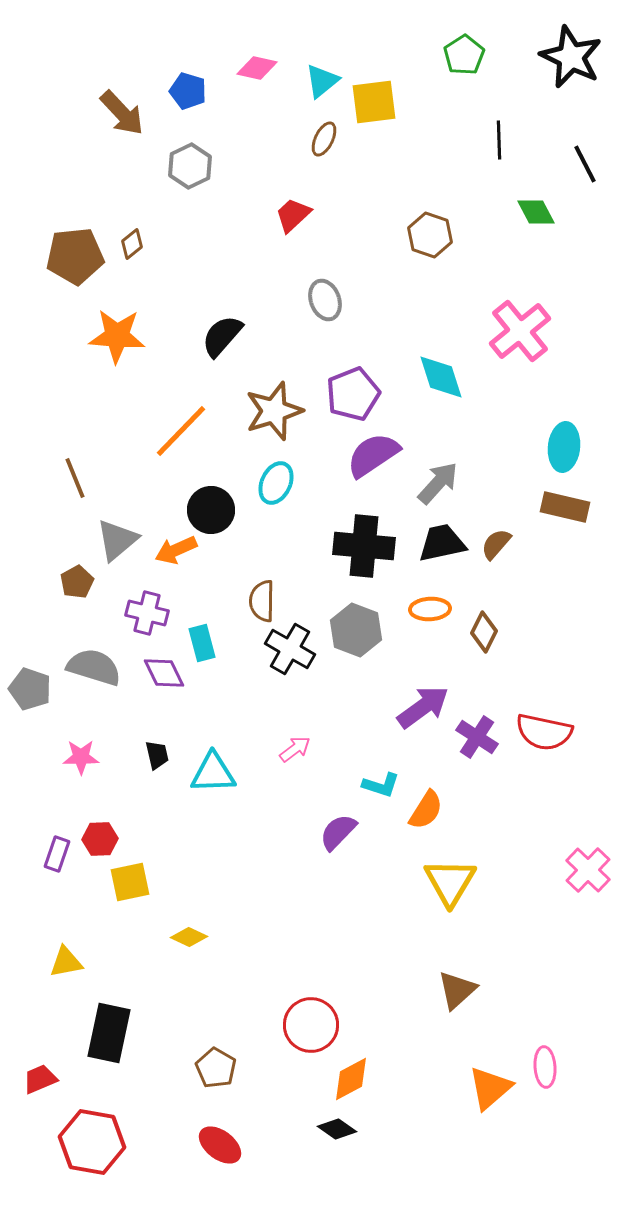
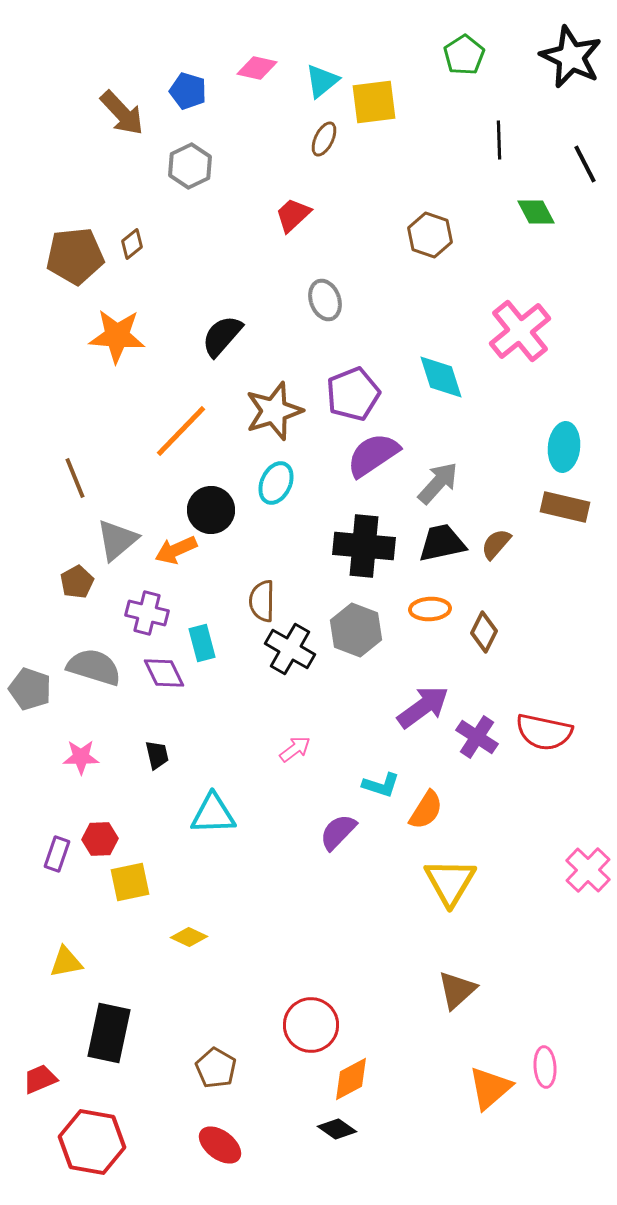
cyan triangle at (213, 773): moved 41 px down
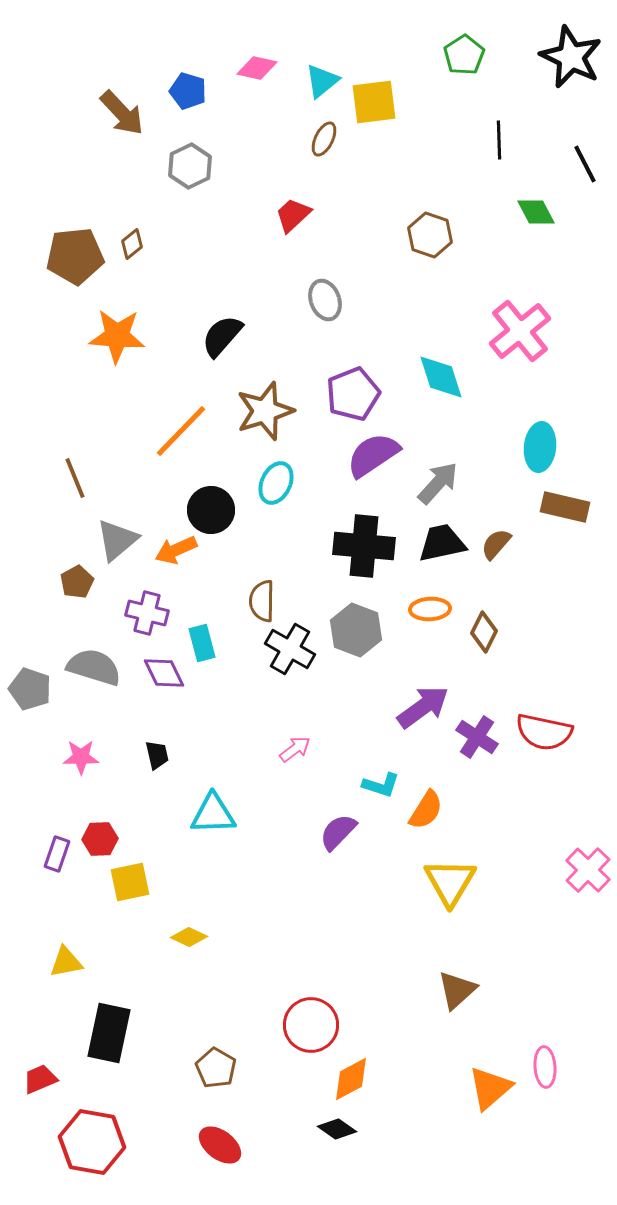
brown star at (274, 411): moved 9 px left
cyan ellipse at (564, 447): moved 24 px left
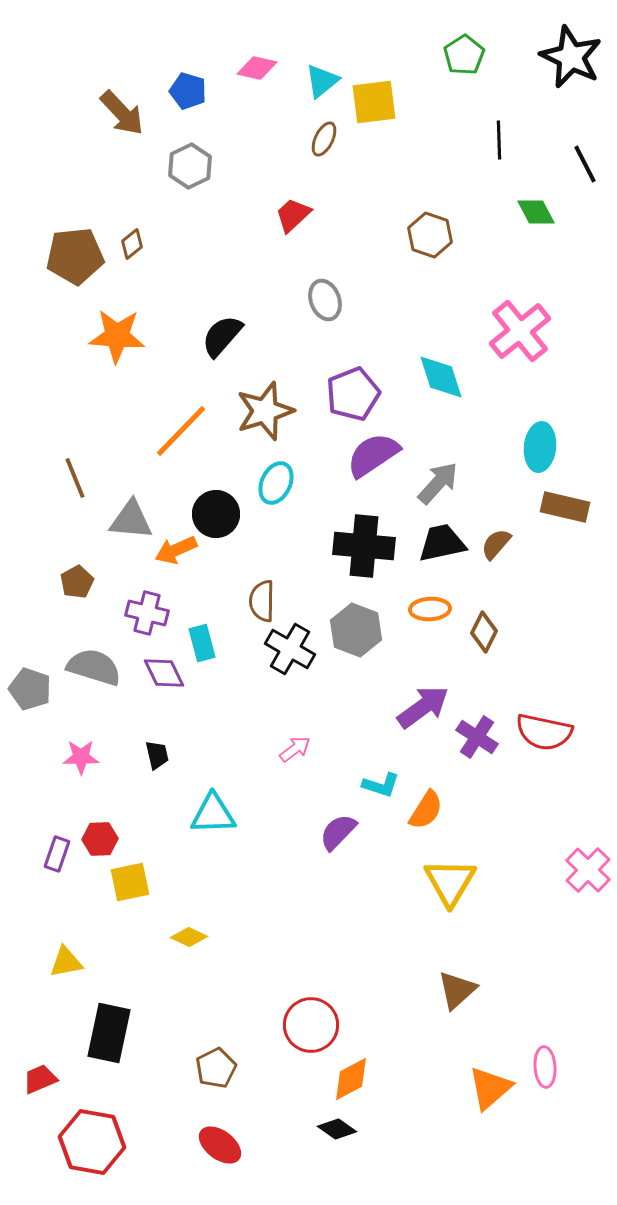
black circle at (211, 510): moved 5 px right, 4 px down
gray triangle at (117, 540): moved 14 px right, 20 px up; rotated 45 degrees clockwise
brown pentagon at (216, 1068): rotated 15 degrees clockwise
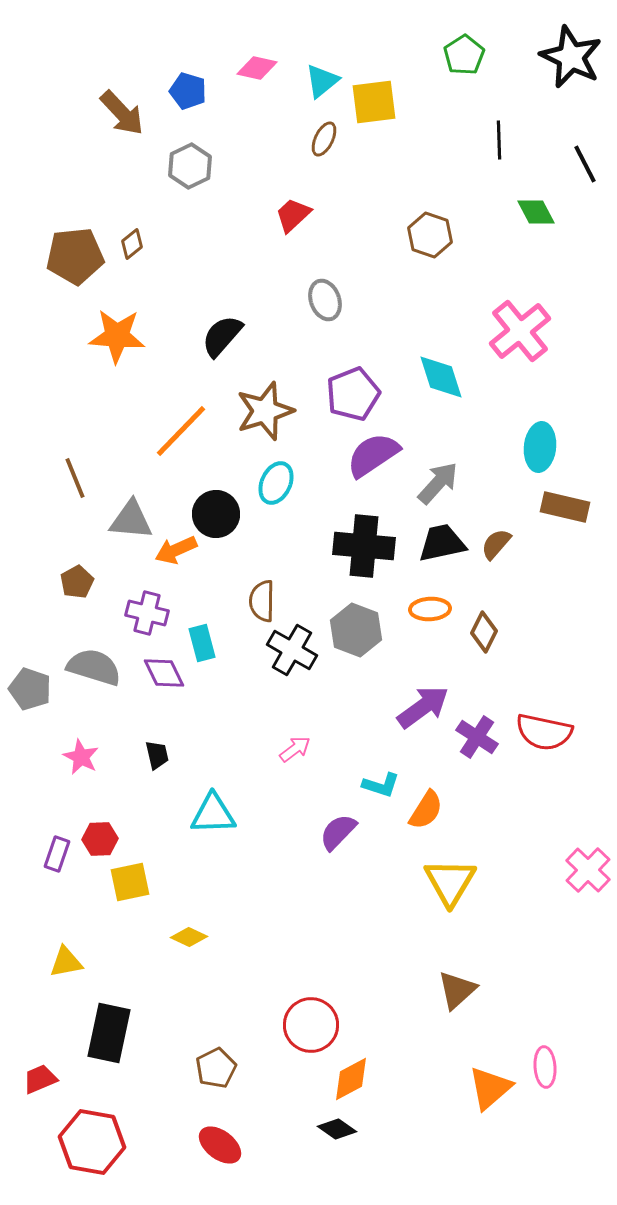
black cross at (290, 649): moved 2 px right, 1 px down
pink star at (81, 757): rotated 27 degrees clockwise
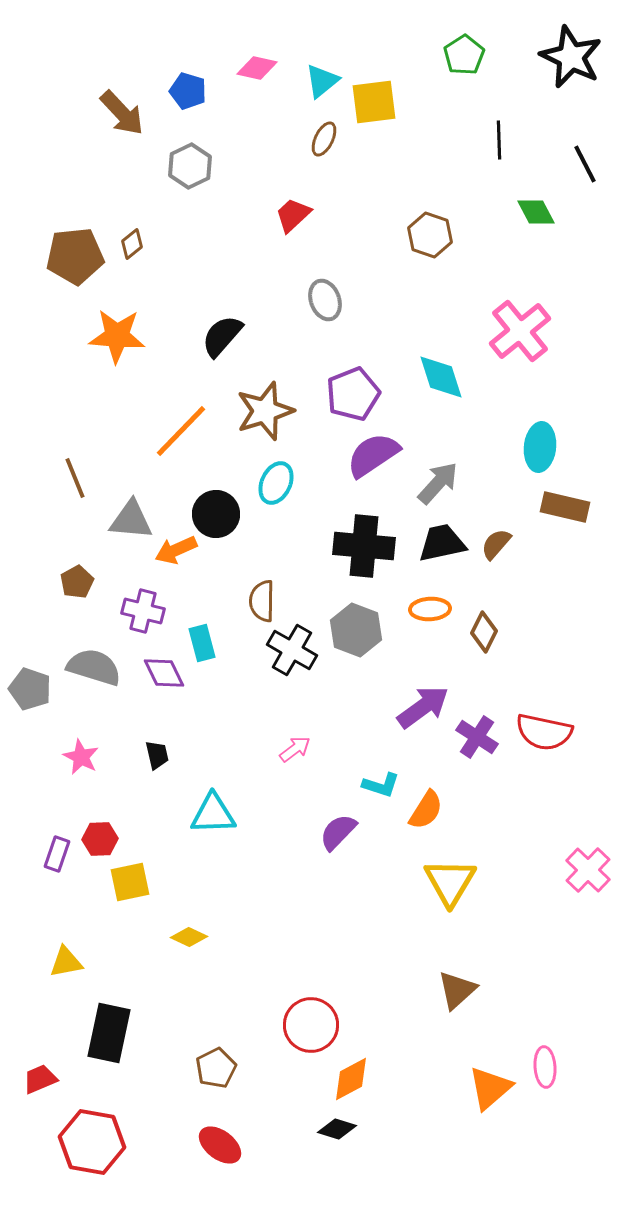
purple cross at (147, 613): moved 4 px left, 2 px up
black diamond at (337, 1129): rotated 18 degrees counterclockwise
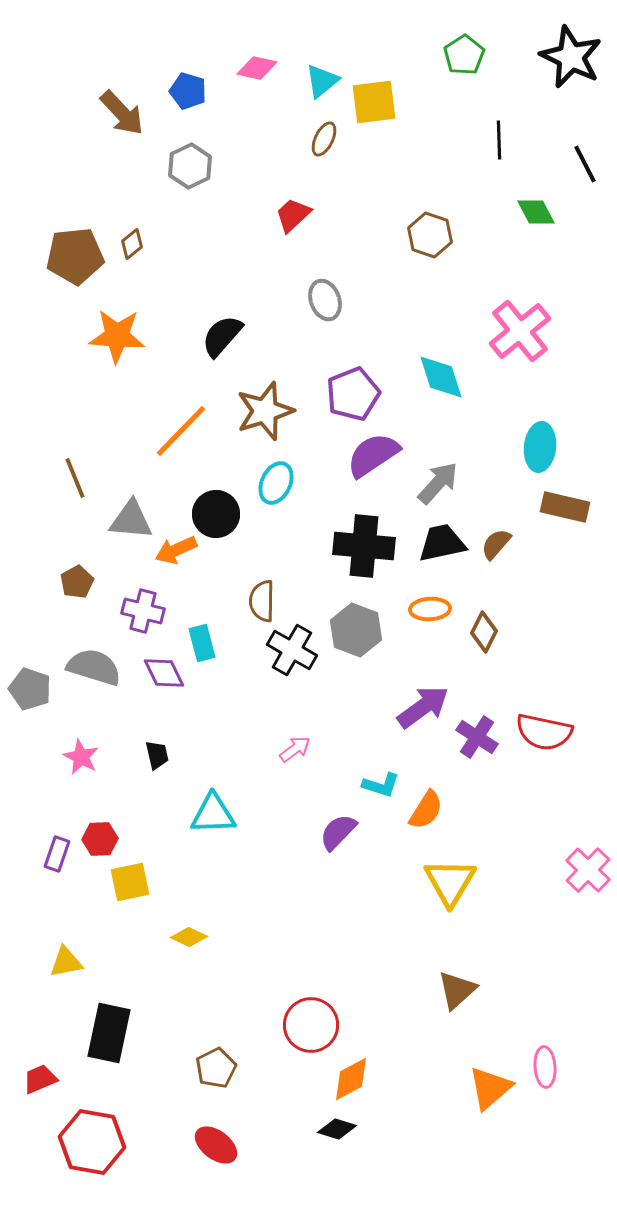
red ellipse at (220, 1145): moved 4 px left
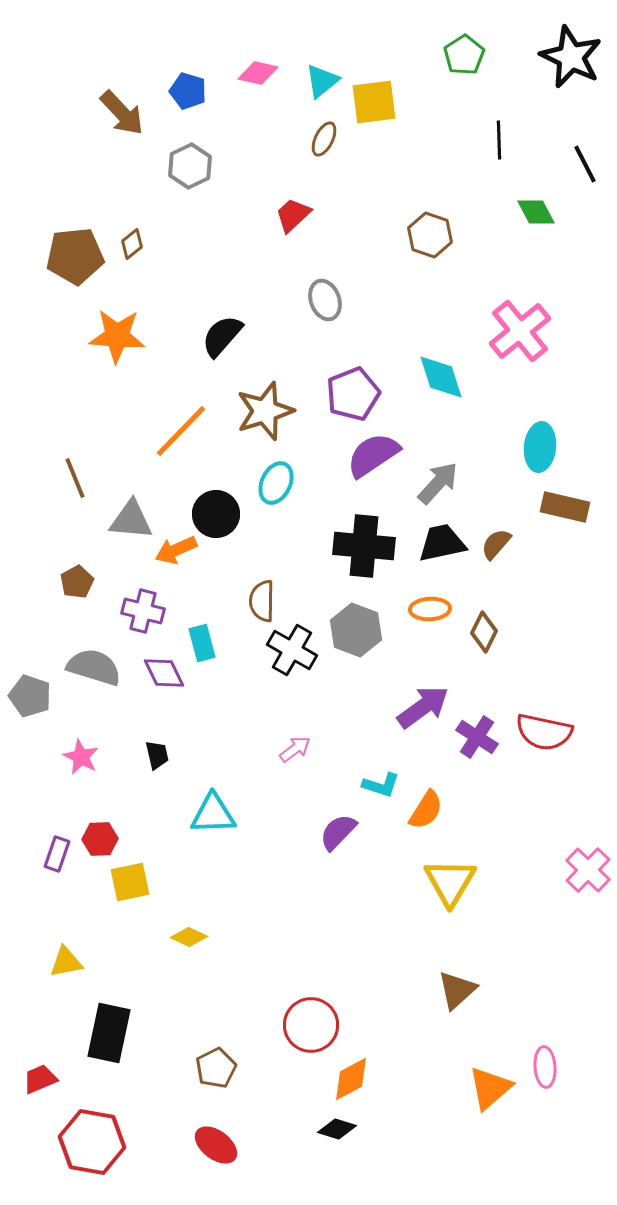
pink diamond at (257, 68): moved 1 px right, 5 px down
gray pentagon at (30, 689): moved 7 px down
